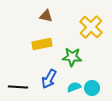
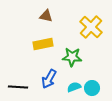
yellow rectangle: moved 1 px right
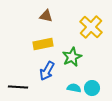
green star: rotated 30 degrees counterclockwise
blue arrow: moved 2 px left, 8 px up
cyan semicircle: moved 1 px down; rotated 32 degrees clockwise
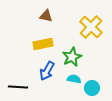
cyan semicircle: moved 9 px up
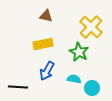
green star: moved 7 px right, 5 px up; rotated 18 degrees counterclockwise
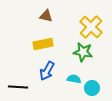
green star: moved 4 px right; rotated 18 degrees counterclockwise
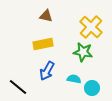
black line: rotated 36 degrees clockwise
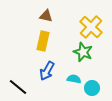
yellow rectangle: moved 3 px up; rotated 66 degrees counterclockwise
green star: rotated 12 degrees clockwise
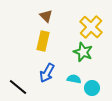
brown triangle: rotated 32 degrees clockwise
blue arrow: moved 2 px down
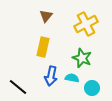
brown triangle: rotated 24 degrees clockwise
yellow cross: moved 5 px left, 3 px up; rotated 20 degrees clockwise
yellow rectangle: moved 6 px down
green star: moved 1 px left, 6 px down
blue arrow: moved 4 px right, 3 px down; rotated 18 degrees counterclockwise
cyan semicircle: moved 2 px left, 1 px up
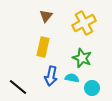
yellow cross: moved 2 px left, 1 px up
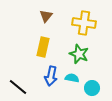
yellow cross: rotated 35 degrees clockwise
green star: moved 3 px left, 4 px up
